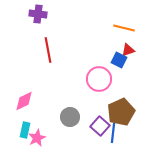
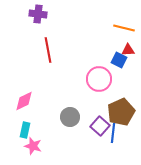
red triangle: rotated 16 degrees clockwise
pink star: moved 4 px left, 8 px down; rotated 30 degrees counterclockwise
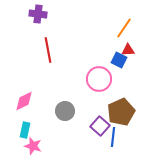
orange line: rotated 70 degrees counterclockwise
gray circle: moved 5 px left, 6 px up
blue line: moved 4 px down
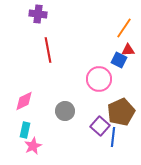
pink star: rotated 30 degrees clockwise
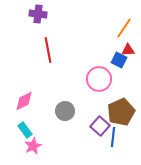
cyan rectangle: rotated 49 degrees counterclockwise
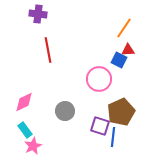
pink diamond: moved 1 px down
purple square: rotated 24 degrees counterclockwise
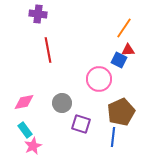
pink diamond: rotated 15 degrees clockwise
gray circle: moved 3 px left, 8 px up
purple square: moved 19 px left, 2 px up
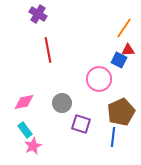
purple cross: rotated 24 degrees clockwise
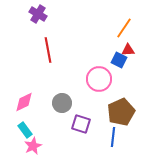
pink diamond: rotated 15 degrees counterclockwise
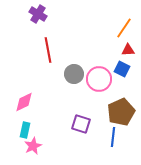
blue square: moved 3 px right, 9 px down
gray circle: moved 12 px right, 29 px up
cyan rectangle: rotated 49 degrees clockwise
